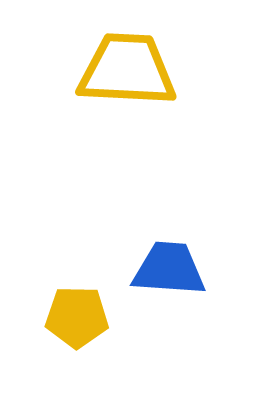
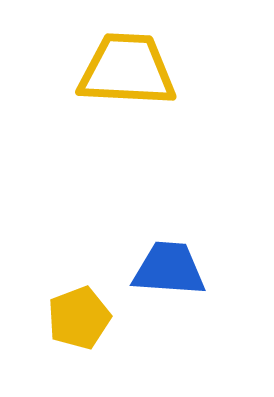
yellow pentagon: moved 2 px right, 1 px down; rotated 22 degrees counterclockwise
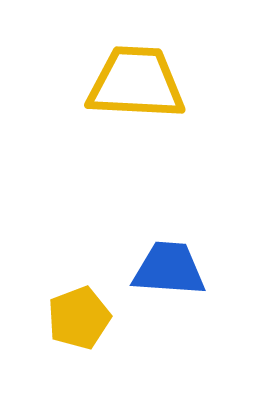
yellow trapezoid: moved 9 px right, 13 px down
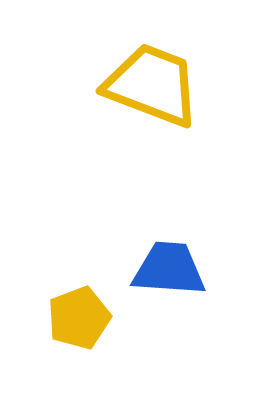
yellow trapezoid: moved 16 px right, 2 px down; rotated 18 degrees clockwise
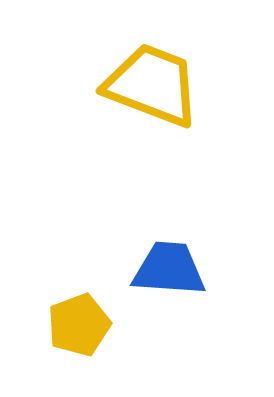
yellow pentagon: moved 7 px down
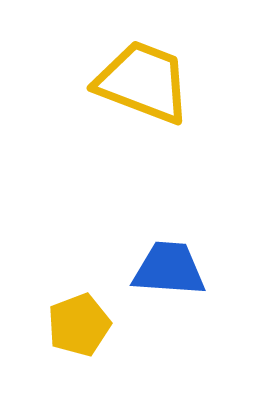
yellow trapezoid: moved 9 px left, 3 px up
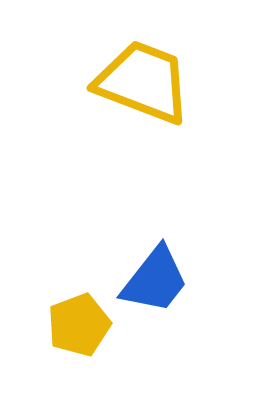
blue trapezoid: moved 14 px left, 11 px down; rotated 124 degrees clockwise
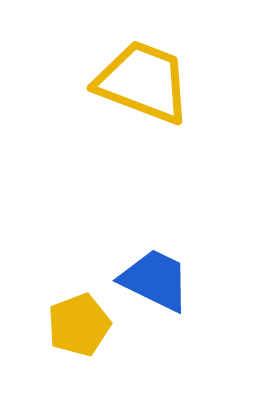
blue trapezoid: rotated 102 degrees counterclockwise
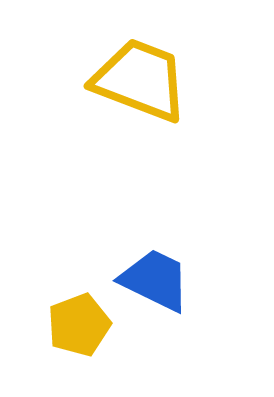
yellow trapezoid: moved 3 px left, 2 px up
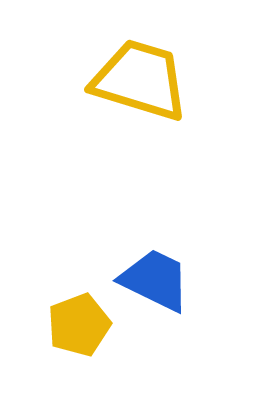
yellow trapezoid: rotated 4 degrees counterclockwise
